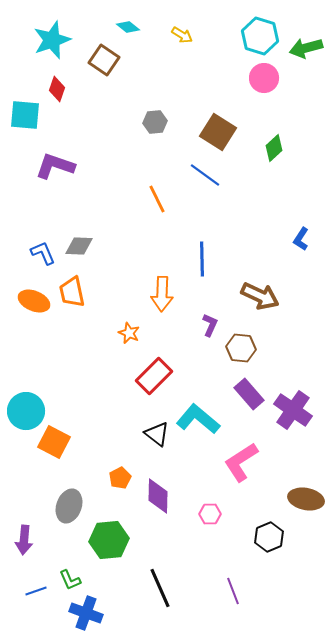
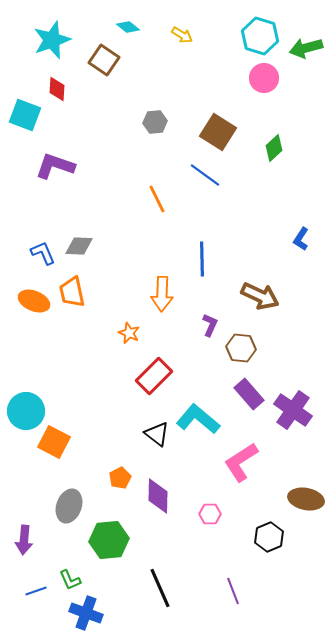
red diamond at (57, 89): rotated 15 degrees counterclockwise
cyan square at (25, 115): rotated 16 degrees clockwise
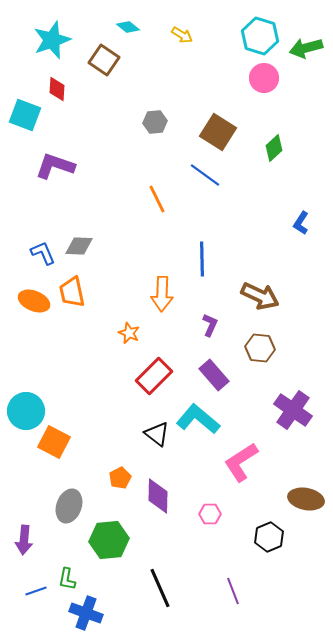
blue L-shape at (301, 239): moved 16 px up
brown hexagon at (241, 348): moved 19 px right
purple rectangle at (249, 394): moved 35 px left, 19 px up
green L-shape at (70, 580): moved 3 px left, 1 px up; rotated 35 degrees clockwise
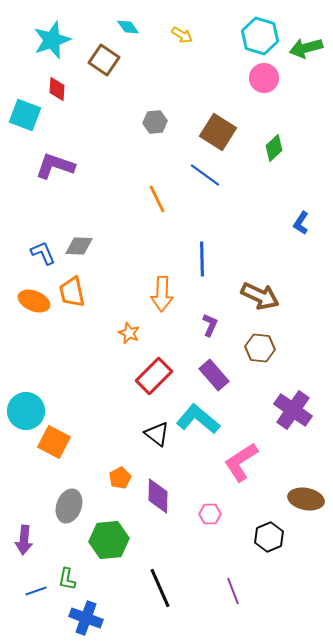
cyan diamond at (128, 27): rotated 15 degrees clockwise
blue cross at (86, 613): moved 5 px down
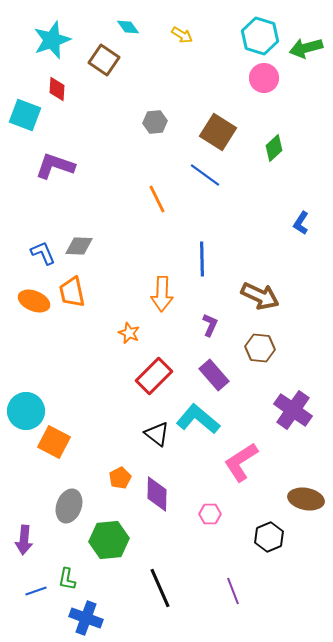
purple diamond at (158, 496): moved 1 px left, 2 px up
